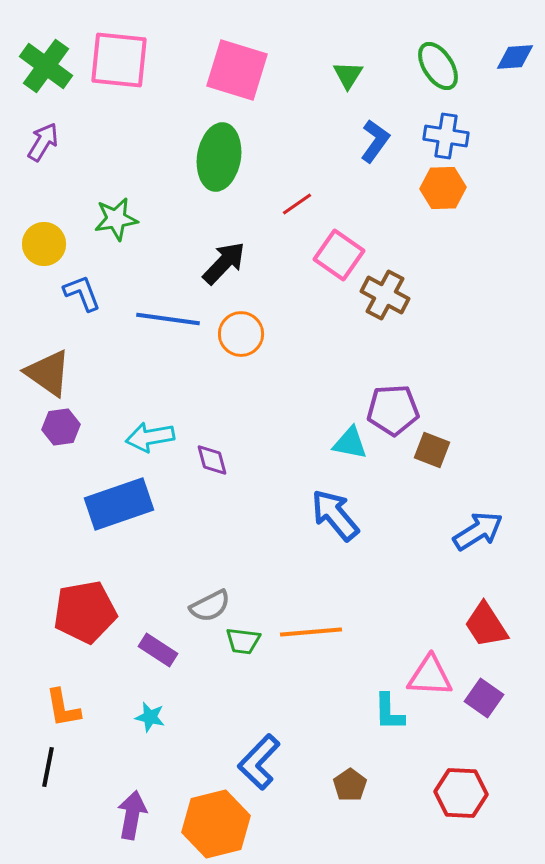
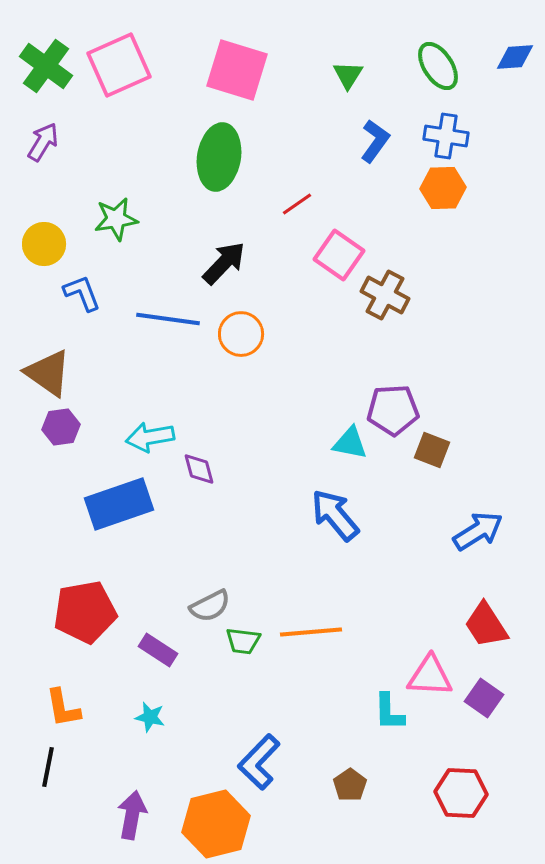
pink square at (119, 60): moved 5 px down; rotated 30 degrees counterclockwise
purple diamond at (212, 460): moved 13 px left, 9 px down
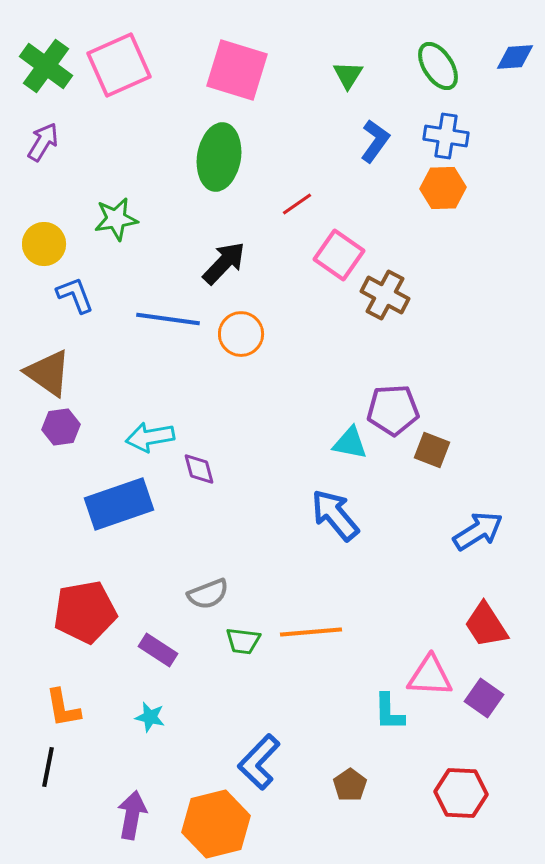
blue L-shape at (82, 293): moved 7 px left, 2 px down
gray semicircle at (210, 606): moved 2 px left, 12 px up; rotated 6 degrees clockwise
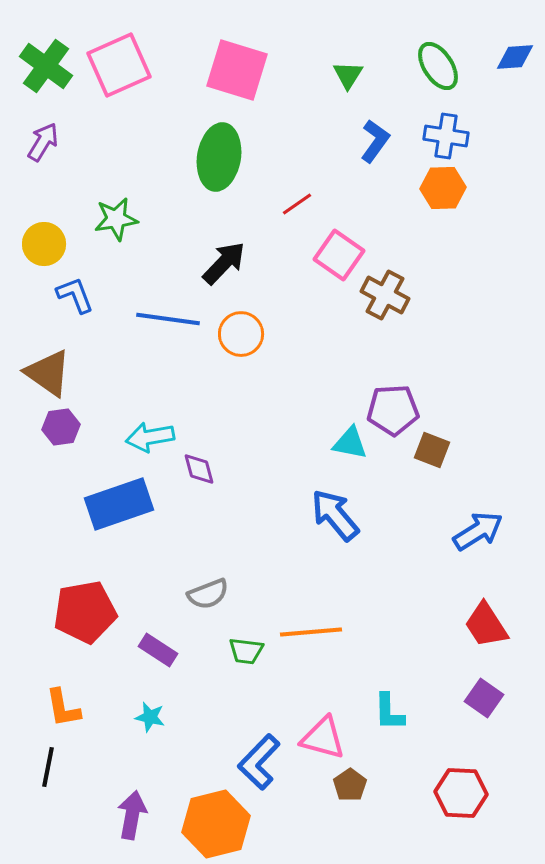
green trapezoid at (243, 641): moved 3 px right, 10 px down
pink triangle at (430, 676): moved 107 px left, 62 px down; rotated 12 degrees clockwise
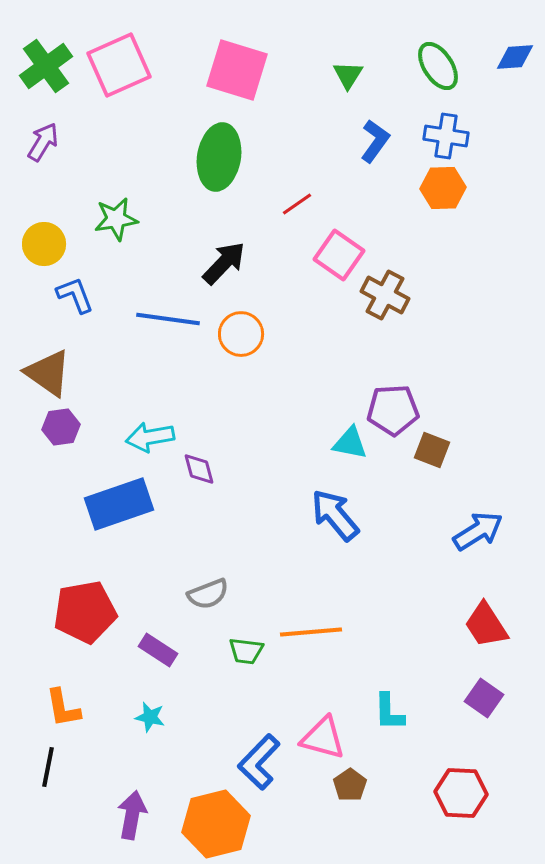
green cross at (46, 66): rotated 18 degrees clockwise
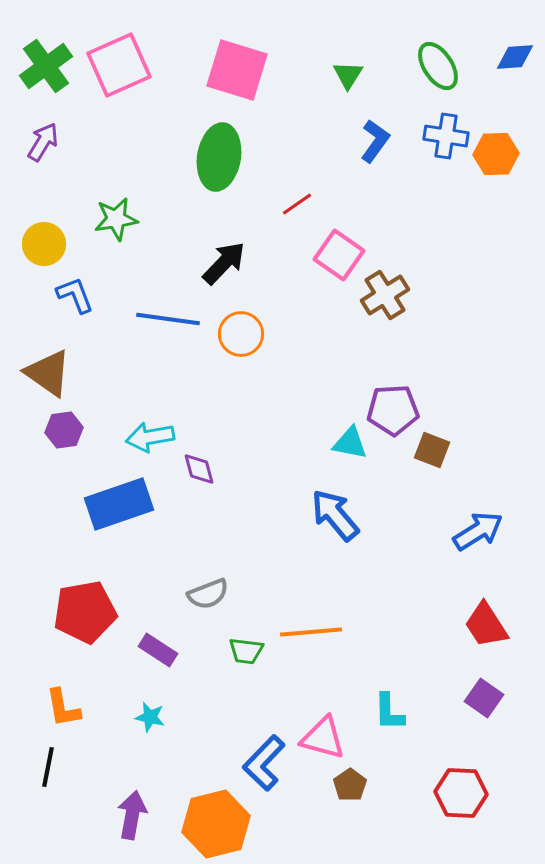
orange hexagon at (443, 188): moved 53 px right, 34 px up
brown cross at (385, 295): rotated 30 degrees clockwise
purple hexagon at (61, 427): moved 3 px right, 3 px down
blue L-shape at (259, 762): moved 5 px right, 1 px down
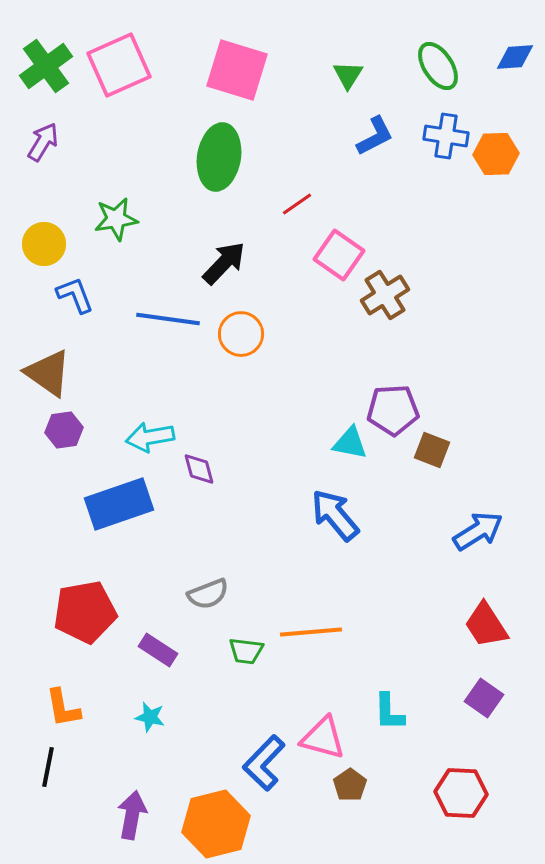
blue L-shape at (375, 141): moved 5 px up; rotated 27 degrees clockwise
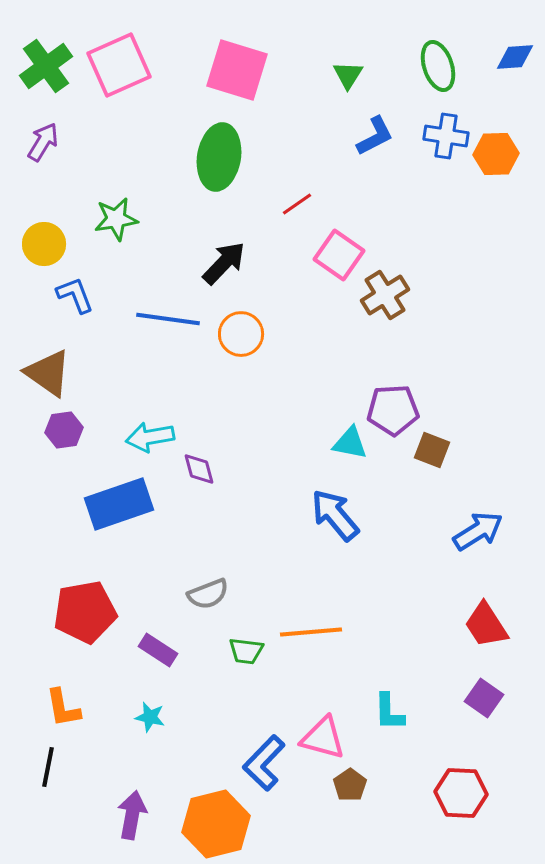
green ellipse at (438, 66): rotated 15 degrees clockwise
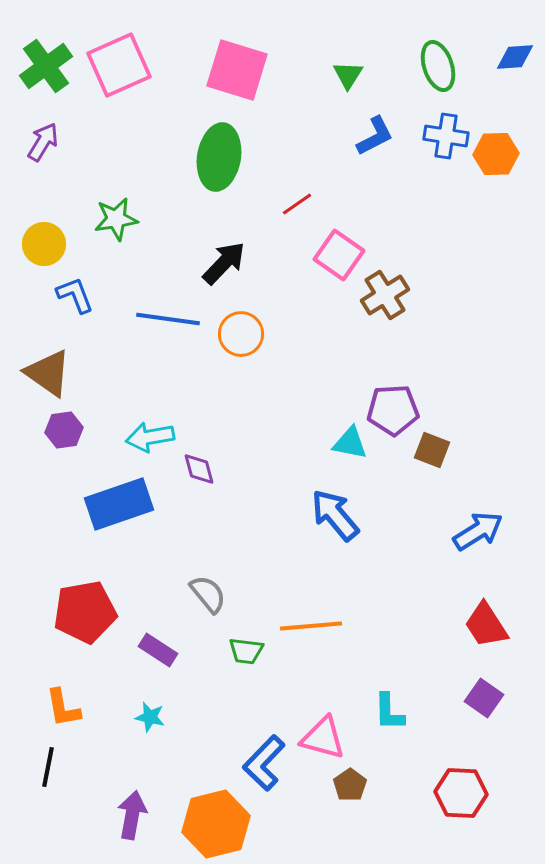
gray semicircle at (208, 594): rotated 108 degrees counterclockwise
orange line at (311, 632): moved 6 px up
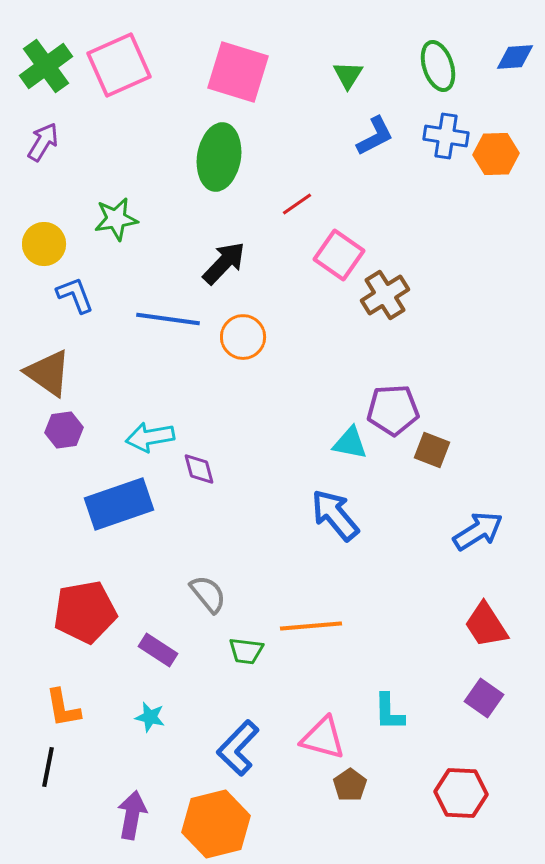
pink square at (237, 70): moved 1 px right, 2 px down
orange circle at (241, 334): moved 2 px right, 3 px down
blue L-shape at (264, 763): moved 26 px left, 15 px up
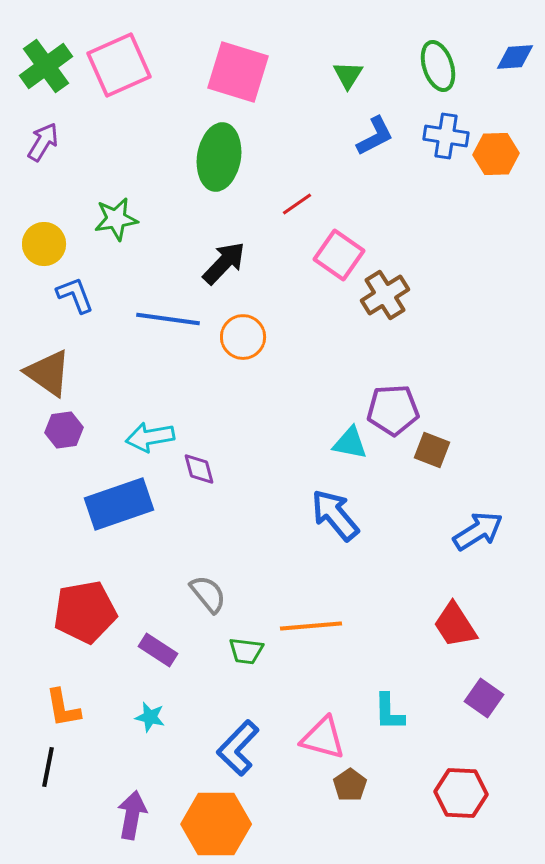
red trapezoid at (486, 625): moved 31 px left
orange hexagon at (216, 824): rotated 14 degrees clockwise
